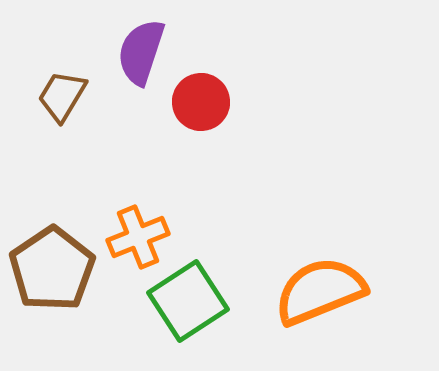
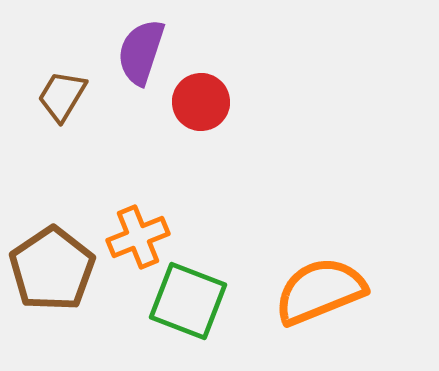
green square: rotated 36 degrees counterclockwise
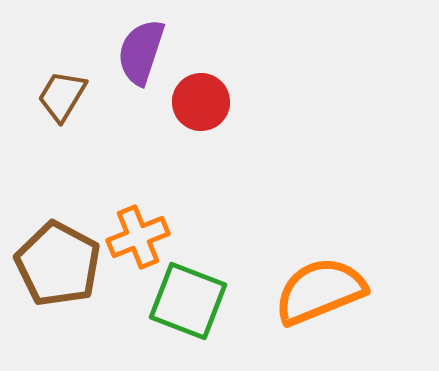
brown pentagon: moved 6 px right, 5 px up; rotated 10 degrees counterclockwise
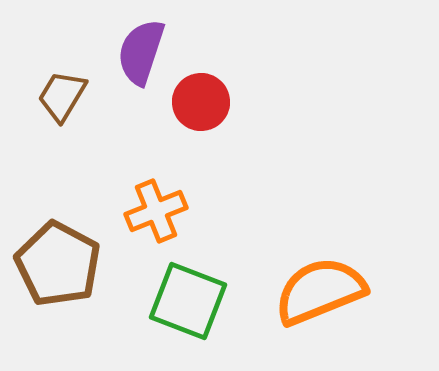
orange cross: moved 18 px right, 26 px up
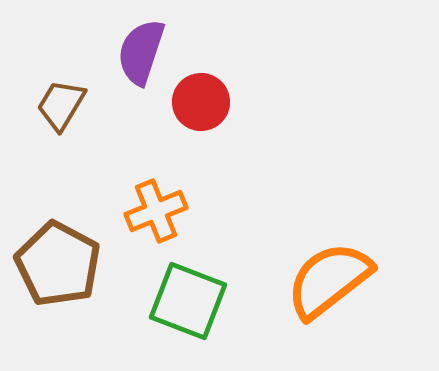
brown trapezoid: moved 1 px left, 9 px down
orange semicircle: moved 9 px right, 11 px up; rotated 16 degrees counterclockwise
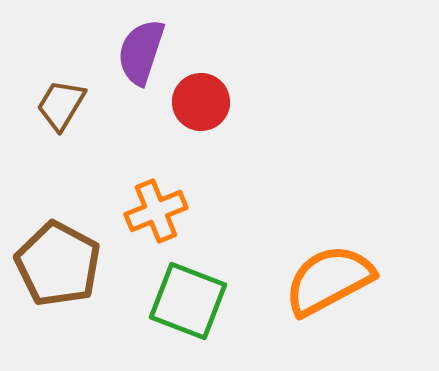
orange semicircle: rotated 10 degrees clockwise
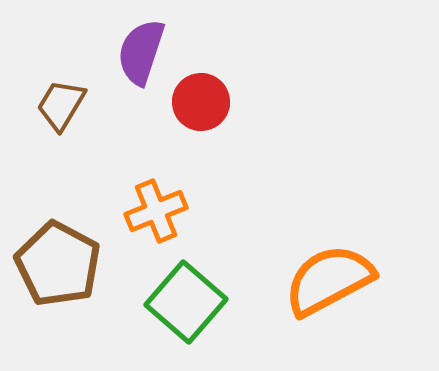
green square: moved 2 px left, 1 px down; rotated 20 degrees clockwise
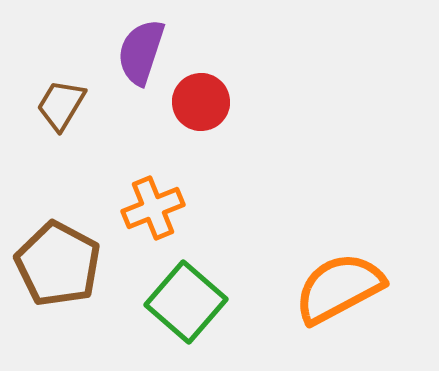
orange cross: moved 3 px left, 3 px up
orange semicircle: moved 10 px right, 8 px down
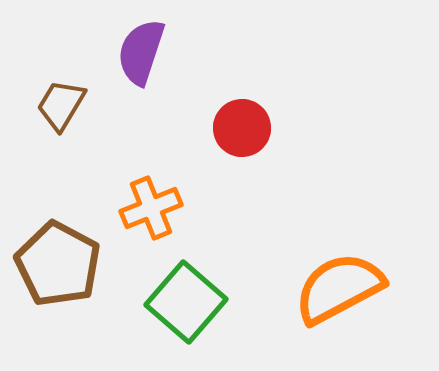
red circle: moved 41 px right, 26 px down
orange cross: moved 2 px left
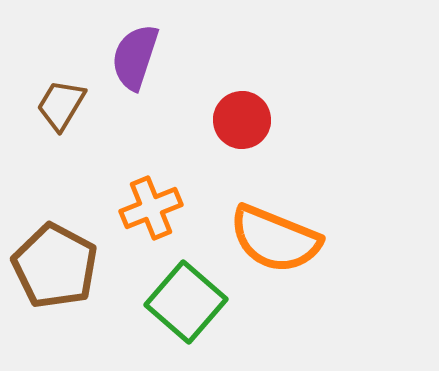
purple semicircle: moved 6 px left, 5 px down
red circle: moved 8 px up
brown pentagon: moved 3 px left, 2 px down
orange semicircle: moved 64 px left, 49 px up; rotated 130 degrees counterclockwise
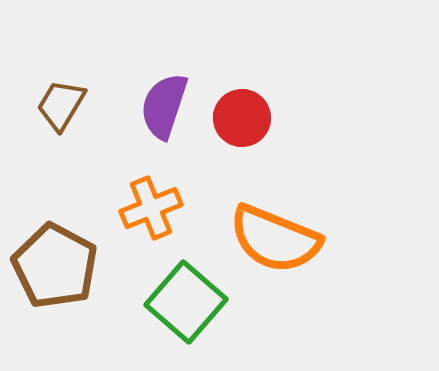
purple semicircle: moved 29 px right, 49 px down
red circle: moved 2 px up
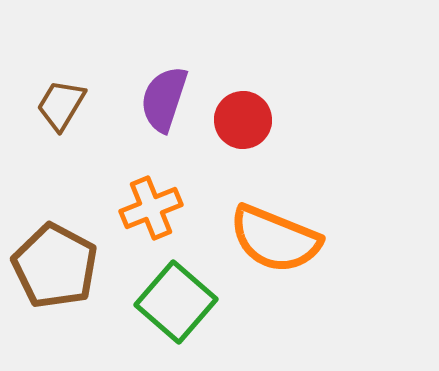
purple semicircle: moved 7 px up
red circle: moved 1 px right, 2 px down
green square: moved 10 px left
